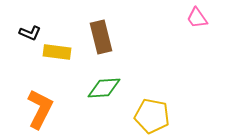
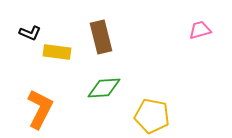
pink trapezoid: moved 3 px right, 12 px down; rotated 110 degrees clockwise
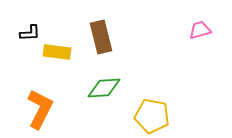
black L-shape: rotated 25 degrees counterclockwise
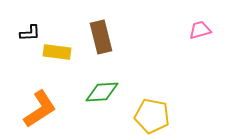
green diamond: moved 2 px left, 4 px down
orange L-shape: rotated 30 degrees clockwise
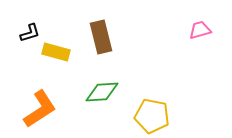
black L-shape: rotated 15 degrees counterclockwise
yellow rectangle: moved 1 px left; rotated 8 degrees clockwise
